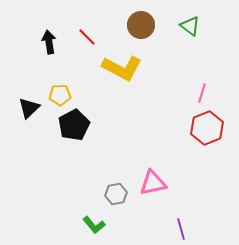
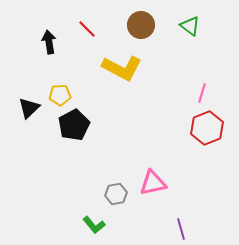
red line: moved 8 px up
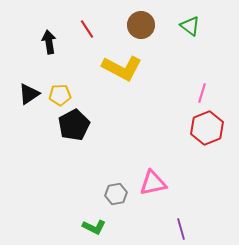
red line: rotated 12 degrees clockwise
black triangle: moved 14 px up; rotated 10 degrees clockwise
green L-shape: moved 2 px down; rotated 25 degrees counterclockwise
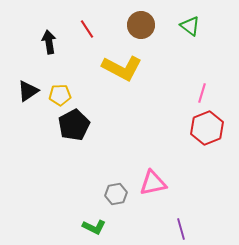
black triangle: moved 1 px left, 3 px up
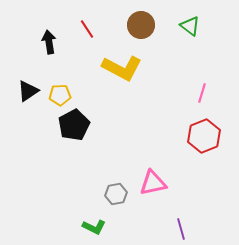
red hexagon: moved 3 px left, 8 px down
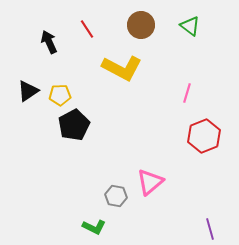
black arrow: rotated 15 degrees counterclockwise
pink line: moved 15 px left
pink triangle: moved 3 px left, 1 px up; rotated 28 degrees counterclockwise
gray hexagon: moved 2 px down; rotated 20 degrees clockwise
purple line: moved 29 px right
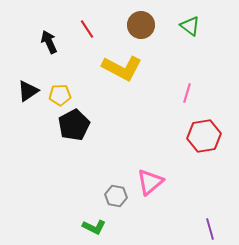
red hexagon: rotated 12 degrees clockwise
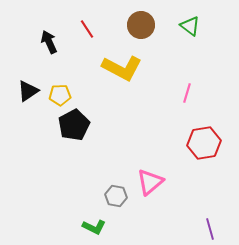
red hexagon: moved 7 px down
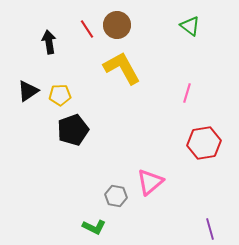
brown circle: moved 24 px left
black arrow: rotated 15 degrees clockwise
yellow L-shape: rotated 147 degrees counterclockwise
black pentagon: moved 1 px left, 5 px down; rotated 8 degrees clockwise
